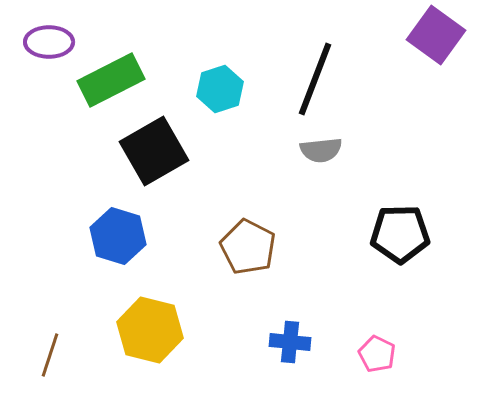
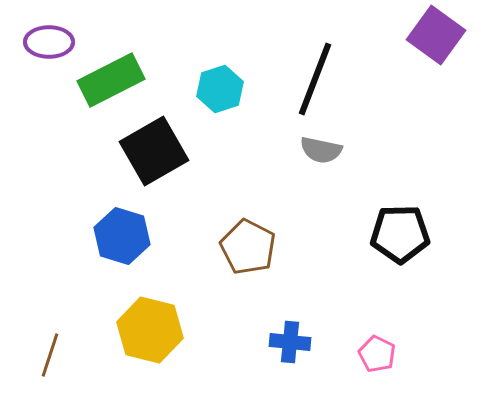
gray semicircle: rotated 18 degrees clockwise
blue hexagon: moved 4 px right
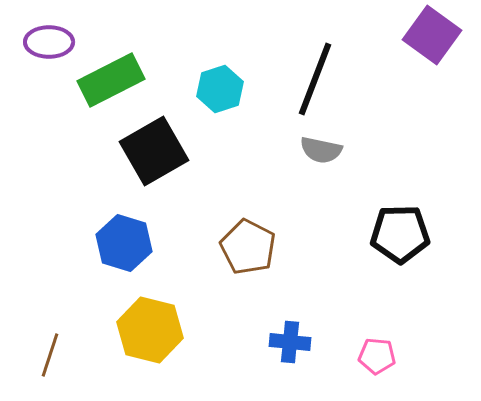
purple square: moved 4 px left
blue hexagon: moved 2 px right, 7 px down
pink pentagon: moved 2 px down; rotated 21 degrees counterclockwise
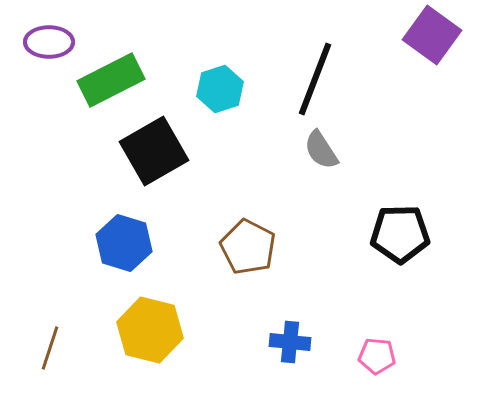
gray semicircle: rotated 45 degrees clockwise
brown line: moved 7 px up
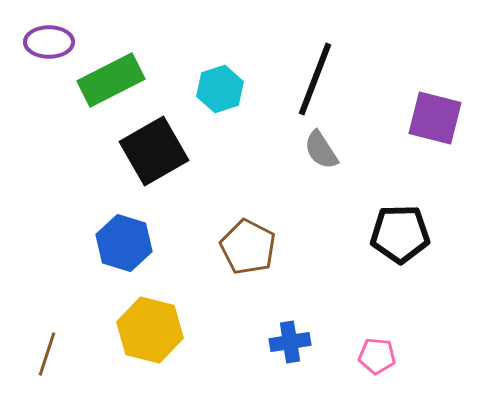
purple square: moved 3 px right, 83 px down; rotated 22 degrees counterclockwise
blue cross: rotated 15 degrees counterclockwise
brown line: moved 3 px left, 6 px down
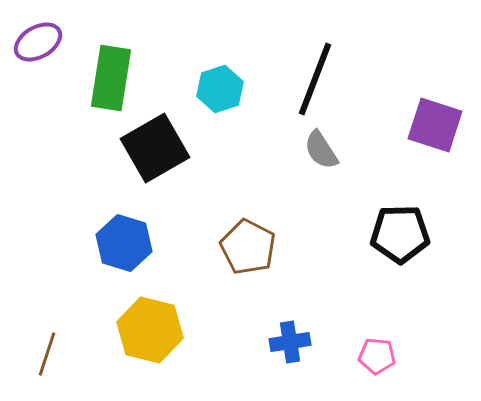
purple ellipse: moved 11 px left; rotated 30 degrees counterclockwise
green rectangle: moved 2 px up; rotated 54 degrees counterclockwise
purple square: moved 7 px down; rotated 4 degrees clockwise
black square: moved 1 px right, 3 px up
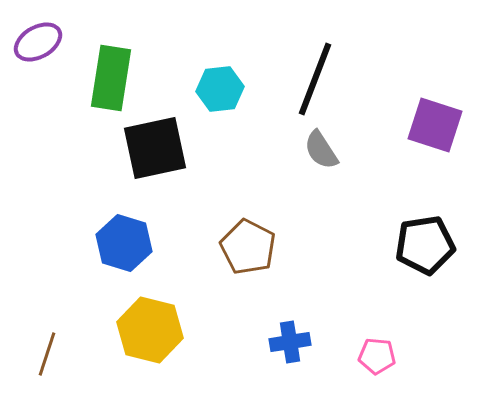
cyan hexagon: rotated 12 degrees clockwise
black square: rotated 18 degrees clockwise
black pentagon: moved 25 px right, 11 px down; rotated 8 degrees counterclockwise
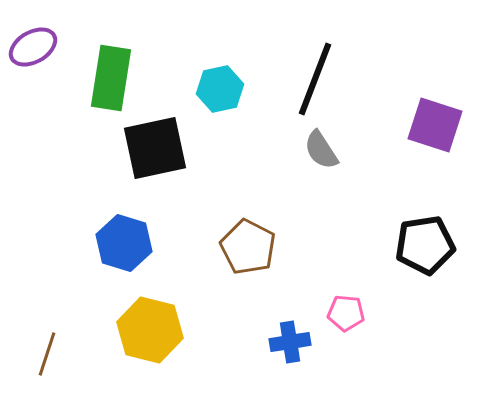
purple ellipse: moved 5 px left, 5 px down
cyan hexagon: rotated 6 degrees counterclockwise
pink pentagon: moved 31 px left, 43 px up
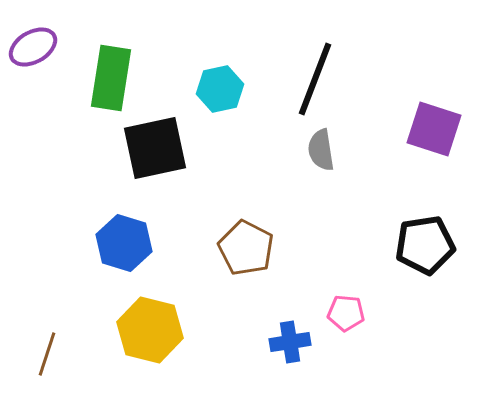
purple square: moved 1 px left, 4 px down
gray semicircle: rotated 24 degrees clockwise
brown pentagon: moved 2 px left, 1 px down
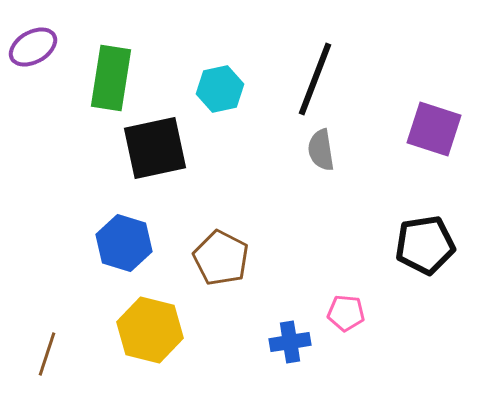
brown pentagon: moved 25 px left, 10 px down
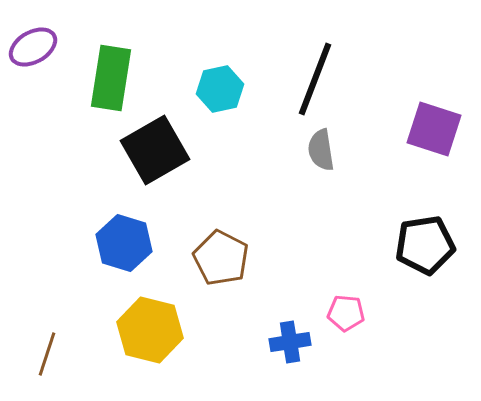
black square: moved 2 px down; rotated 18 degrees counterclockwise
